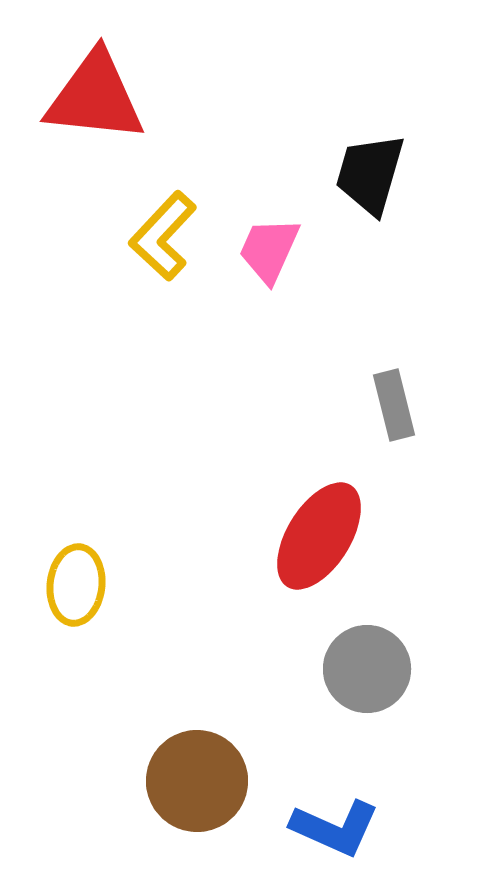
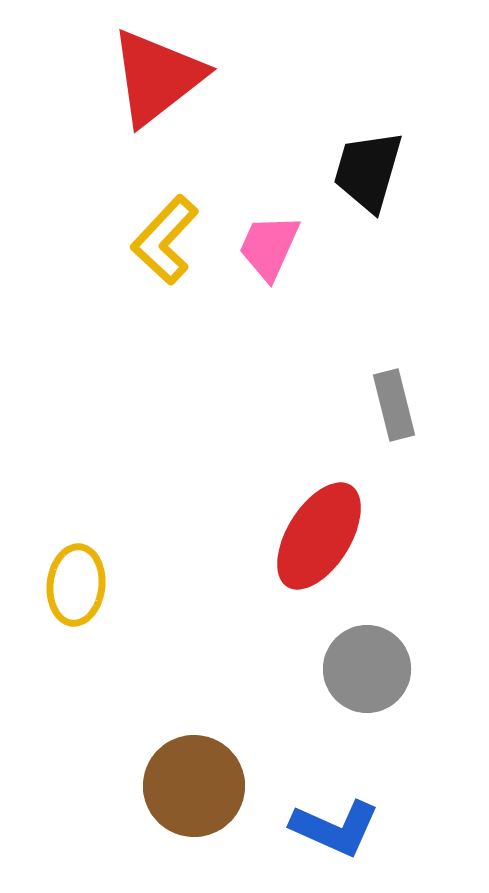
red triangle: moved 62 px right, 20 px up; rotated 44 degrees counterclockwise
black trapezoid: moved 2 px left, 3 px up
yellow L-shape: moved 2 px right, 4 px down
pink trapezoid: moved 3 px up
brown circle: moved 3 px left, 5 px down
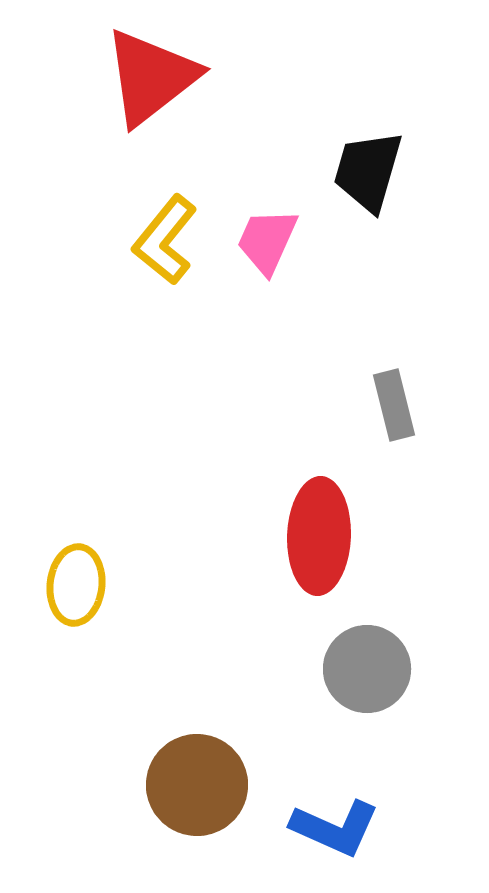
red triangle: moved 6 px left
yellow L-shape: rotated 4 degrees counterclockwise
pink trapezoid: moved 2 px left, 6 px up
red ellipse: rotated 30 degrees counterclockwise
brown circle: moved 3 px right, 1 px up
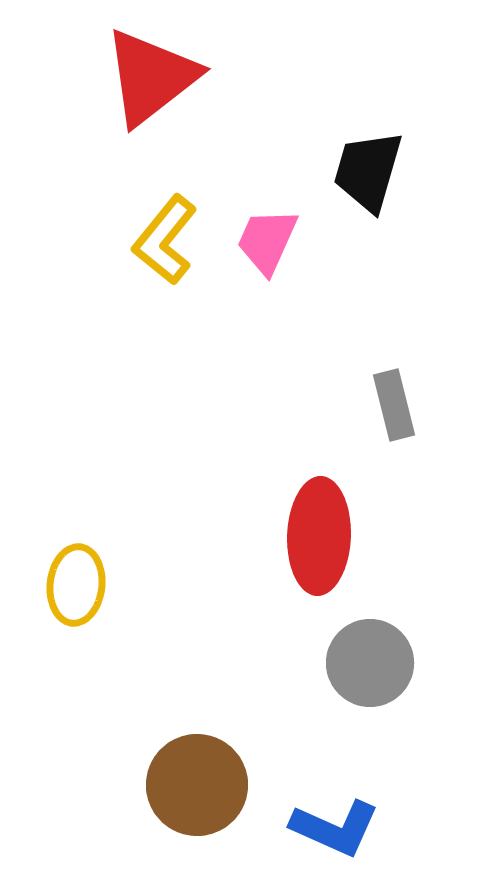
gray circle: moved 3 px right, 6 px up
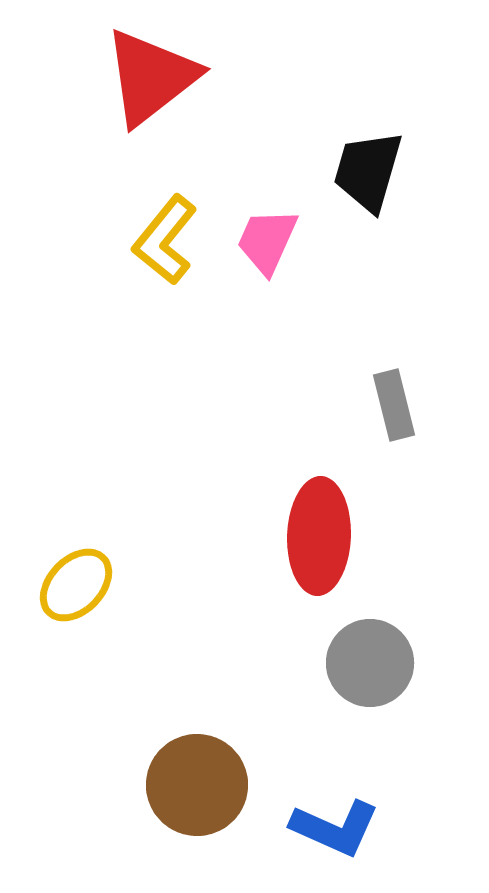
yellow ellipse: rotated 38 degrees clockwise
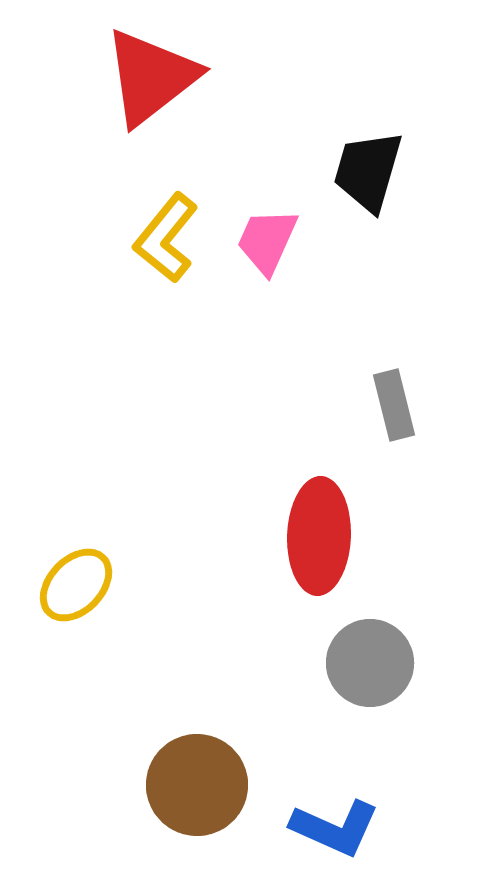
yellow L-shape: moved 1 px right, 2 px up
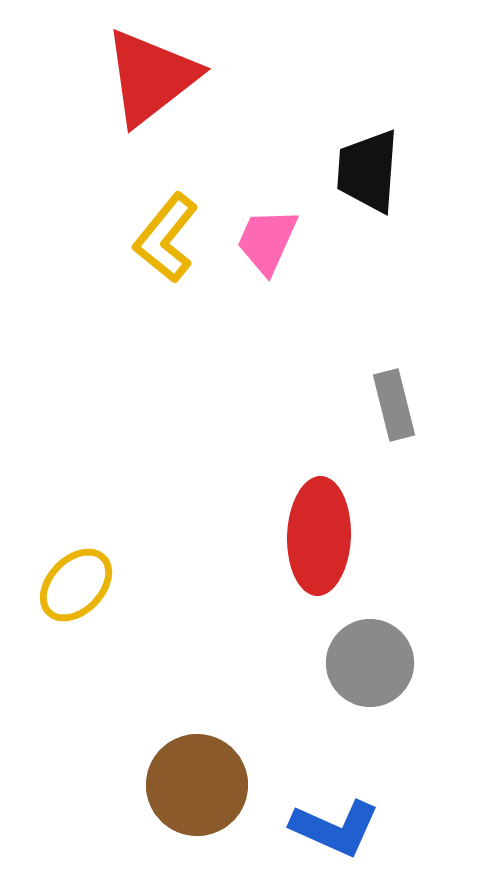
black trapezoid: rotated 12 degrees counterclockwise
